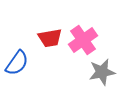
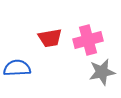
pink cross: moved 5 px right; rotated 20 degrees clockwise
blue semicircle: moved 5 px down; rotated 128 degrees counterclockwise
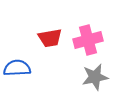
gray star: moved 7 px left, 5 px down
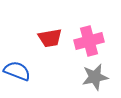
pink cross: moved 1 px right, 1 px down
blue semicircle: moved 3 px down; rotated 24 degrees clockwise
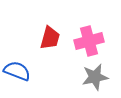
red trapezoid: rotated 65 degrees counterclockwise
